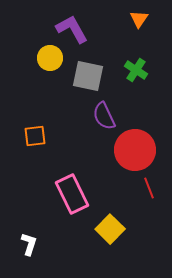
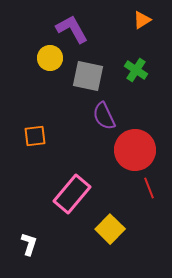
orange triangle: moved 3 px right, 1 px down; rotated 24 degrees clockwise
pink rectangle: rotated 66 degrees clockwise
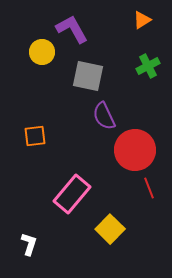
yellow circle: moved 8 px left, 6 px up
green cross: moved 12 px right, 4 px up; rotated 30 degrees clockwise
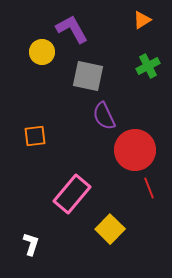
white L-shape: moved 2 px right
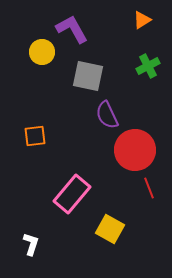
purple semicircle: moved 3 px right, 1 px up
yellow square: rotated 16 degrees counterclockwise
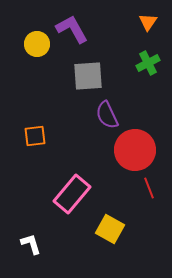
orange triangle: moved 6 px right, 2 px down; rotated 24 degrees counterclockwise
yellow circle: moved 5 px left, 8 px up
green cross: moved 3 px up
gray square: rotated 16 degrees counterclockwise
white L-shape: rotated 35 degrees counterclockwise
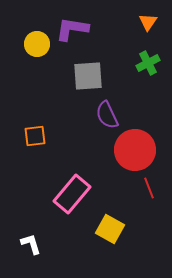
purple L-shape: rotated 52 degrees counterclockwise
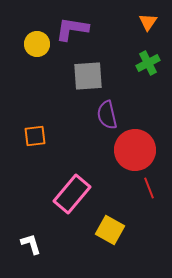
purple semicircle: rotated 12 degrees clockwise
yellow square: moved 1 px down
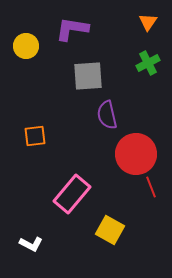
yellow circle: moved 11 px left, 2 px down
red circle: moved 1 px right, 4 px down
red line: moved 2 px right, 1 px up
white L-shape: rotated 135 degrees clockwise
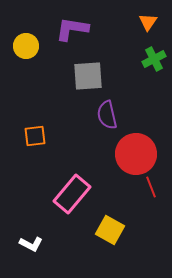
green cross: moved 6 px right, 4 px up
